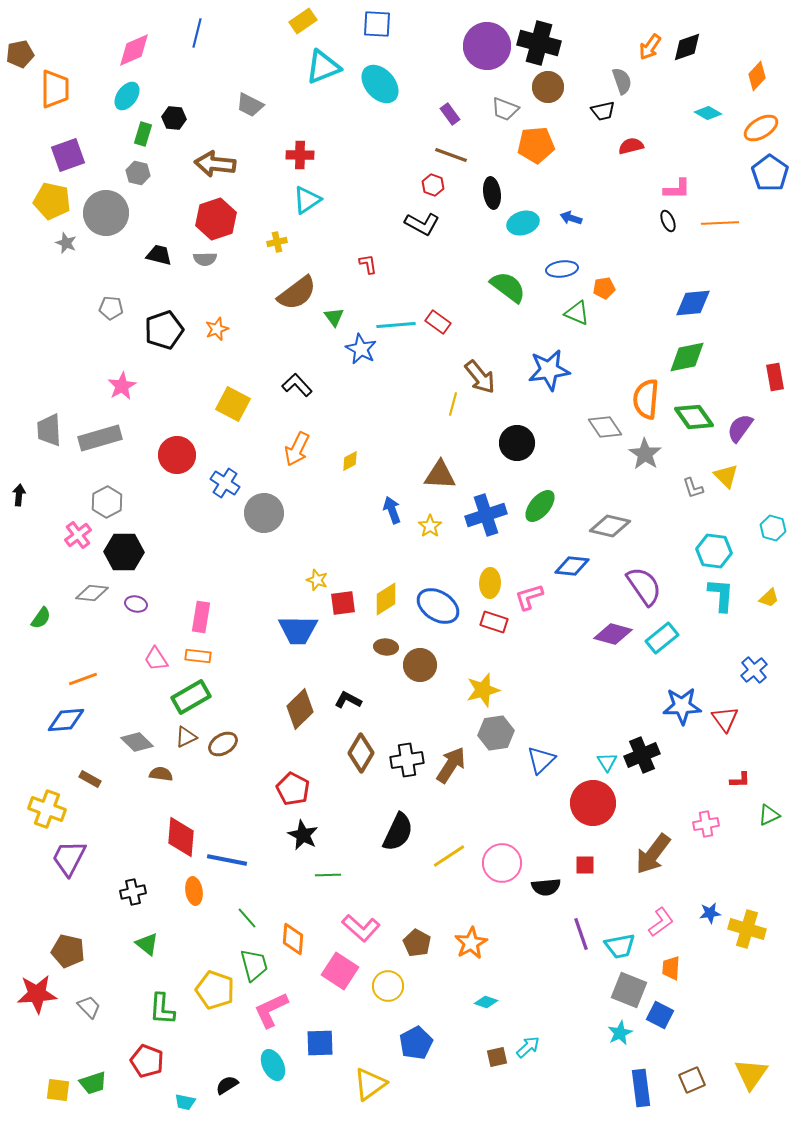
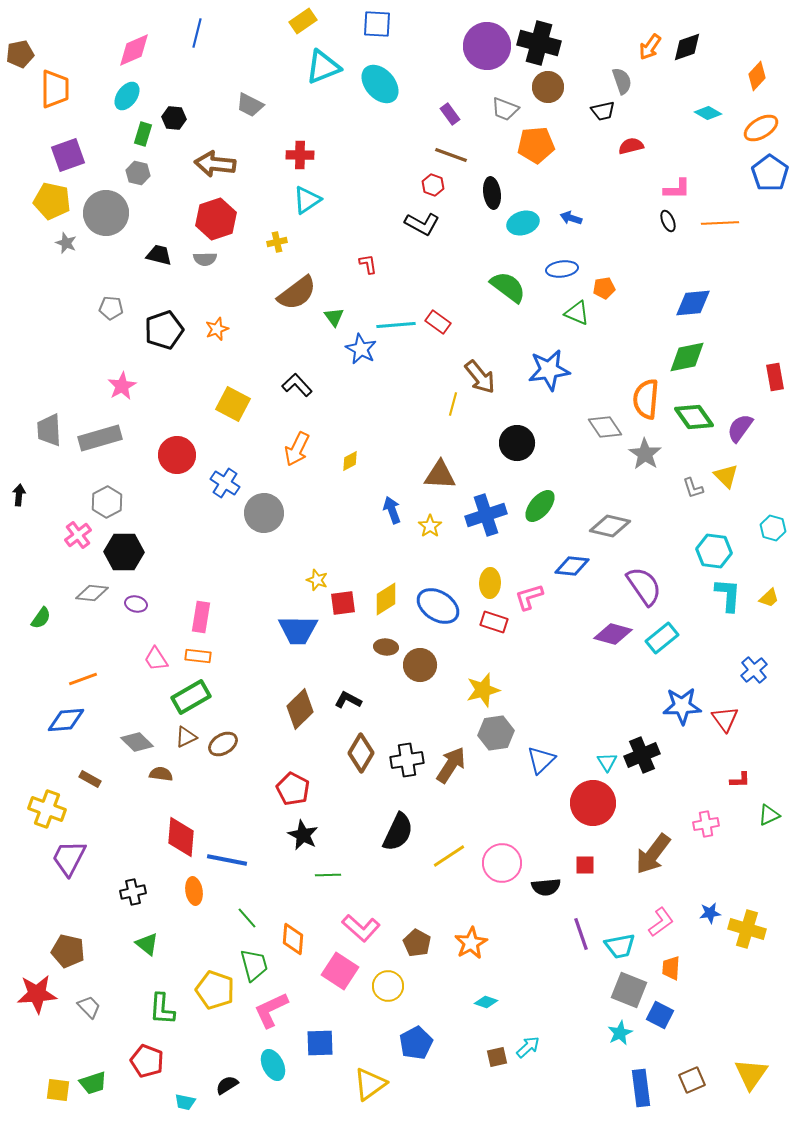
cyan L-shape at (721, 595): moved 7 px right
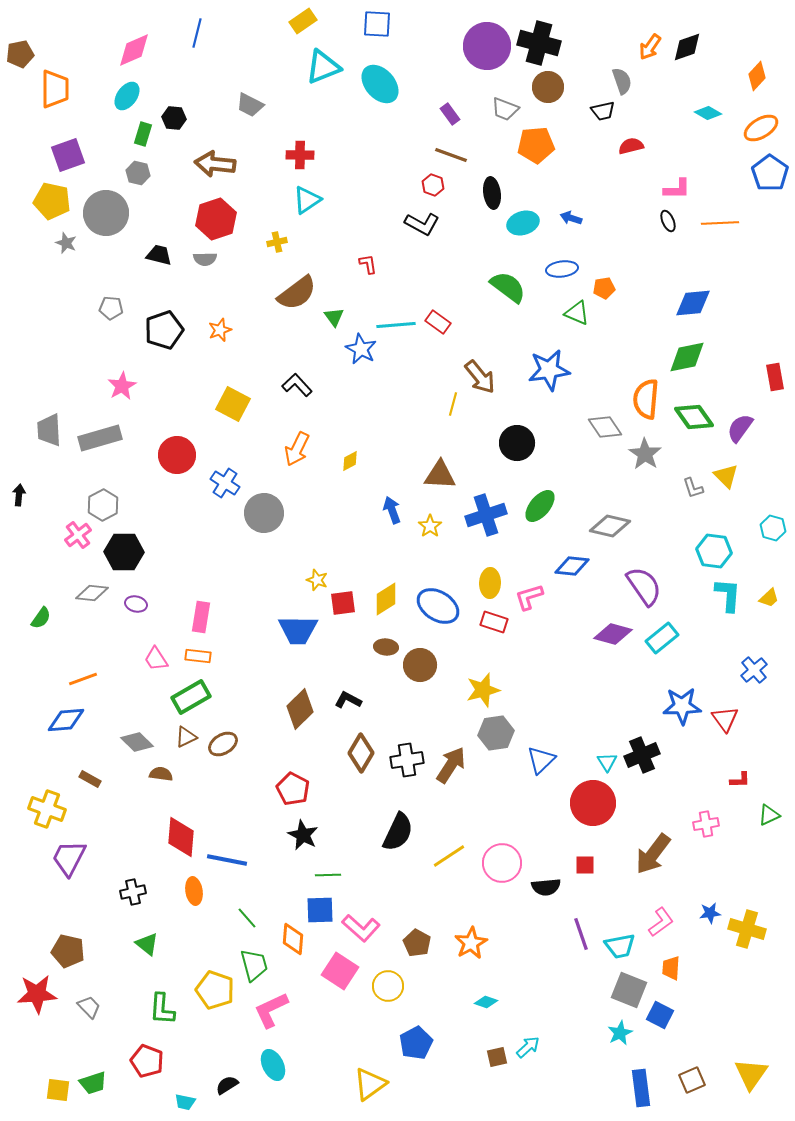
orange star at (217, 329): moved 3 px right, 1 px down
gray hexagon at (107, 502): moved 4 px left, 3 px down
blue square at (320, 1043): moved 133 px up
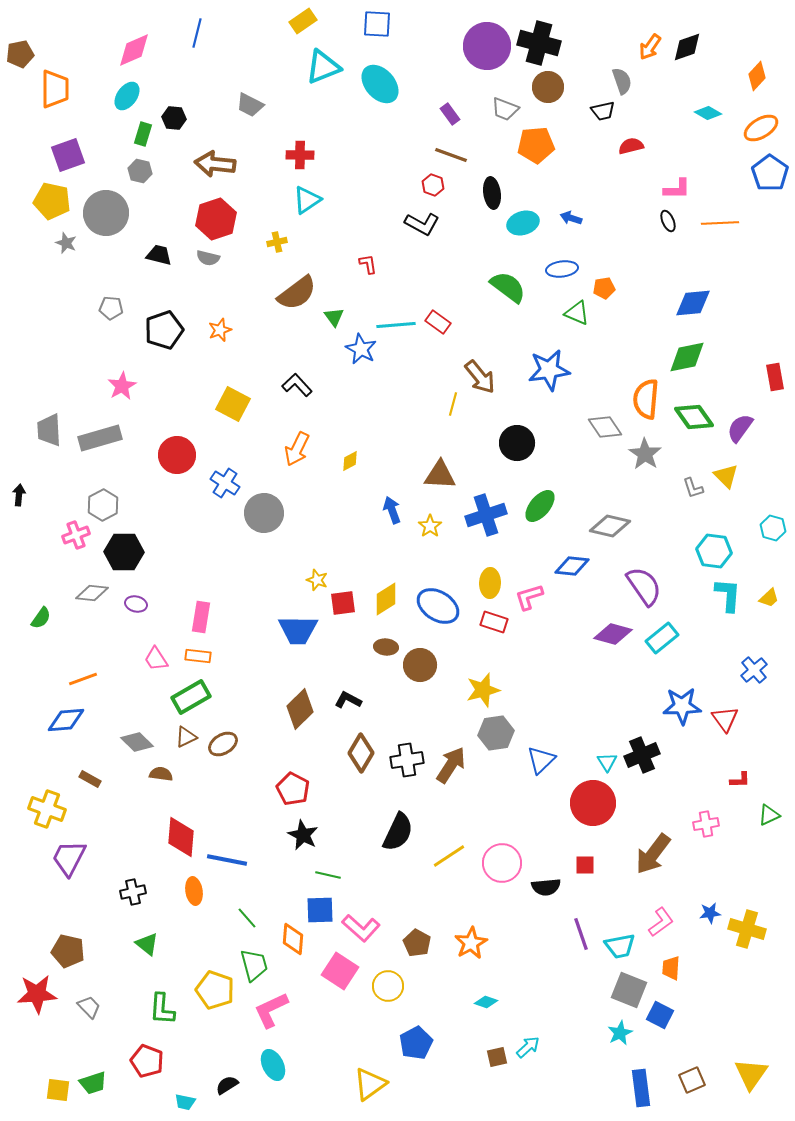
gray hexagon at (138, 173): moved 2 px right, 2 px up
gray semicircle at (205, 259): moved 3 px right, 1 px up; rotated 15 degrees clockwise
pink cross at (78, 535): moved 2 px left; rotated 16 degrees clockwise
green line at (328, 875): rotated 15 degrees clockwise
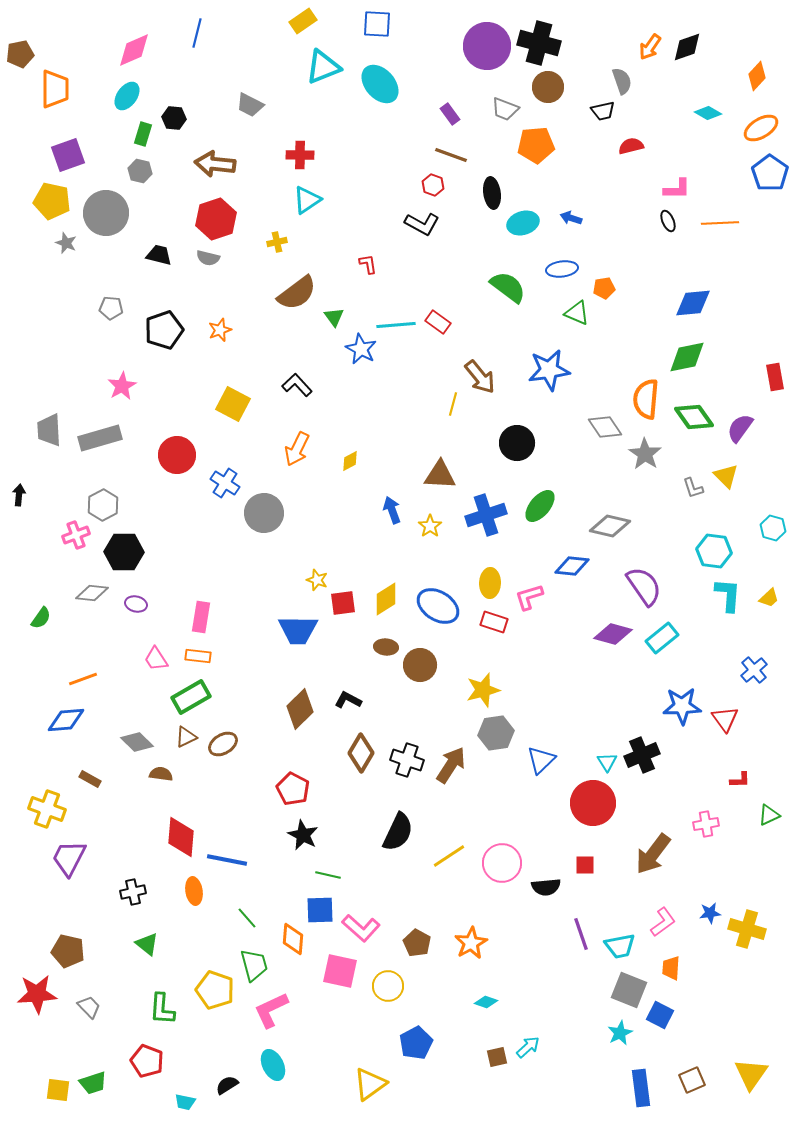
black cross at (407, 760): rotated 28 degrees clockwise
pink L-shape at (661, 922): moved 2 px right
pink square at (340, 971): rotated 21 degrees counterclockwise
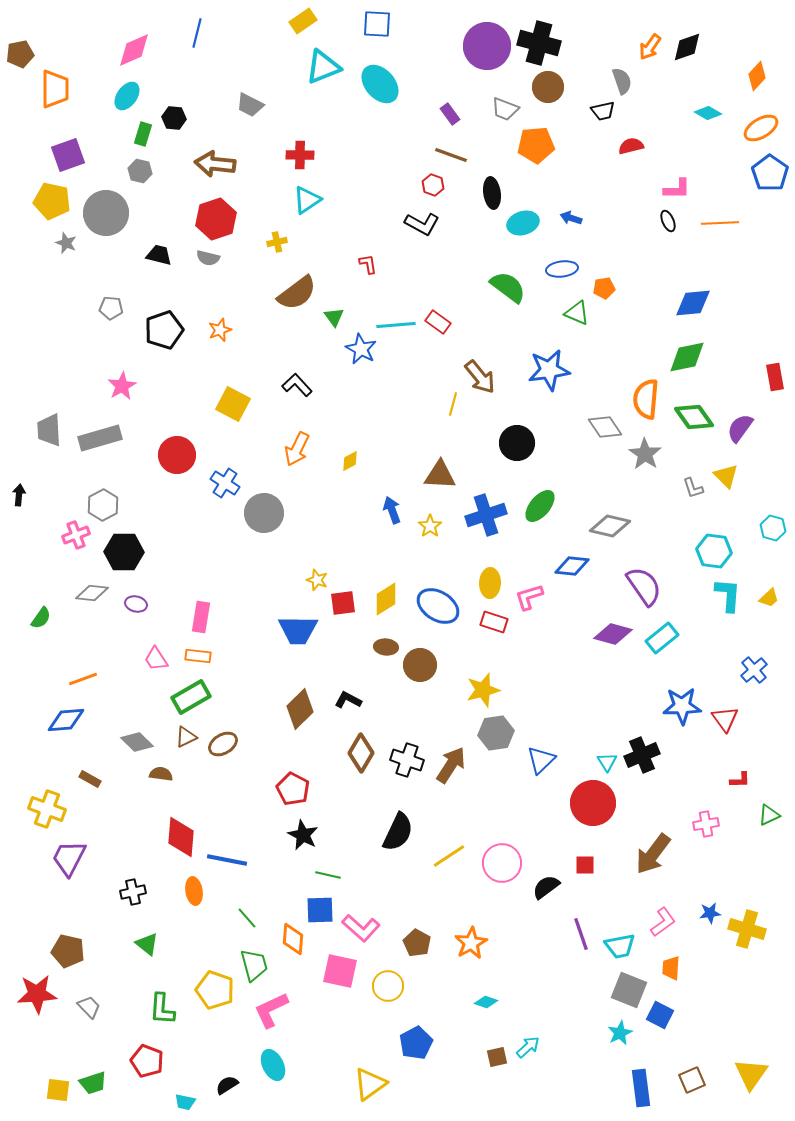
black semicircle at (546, 887): rotated 148 degrees clockwise
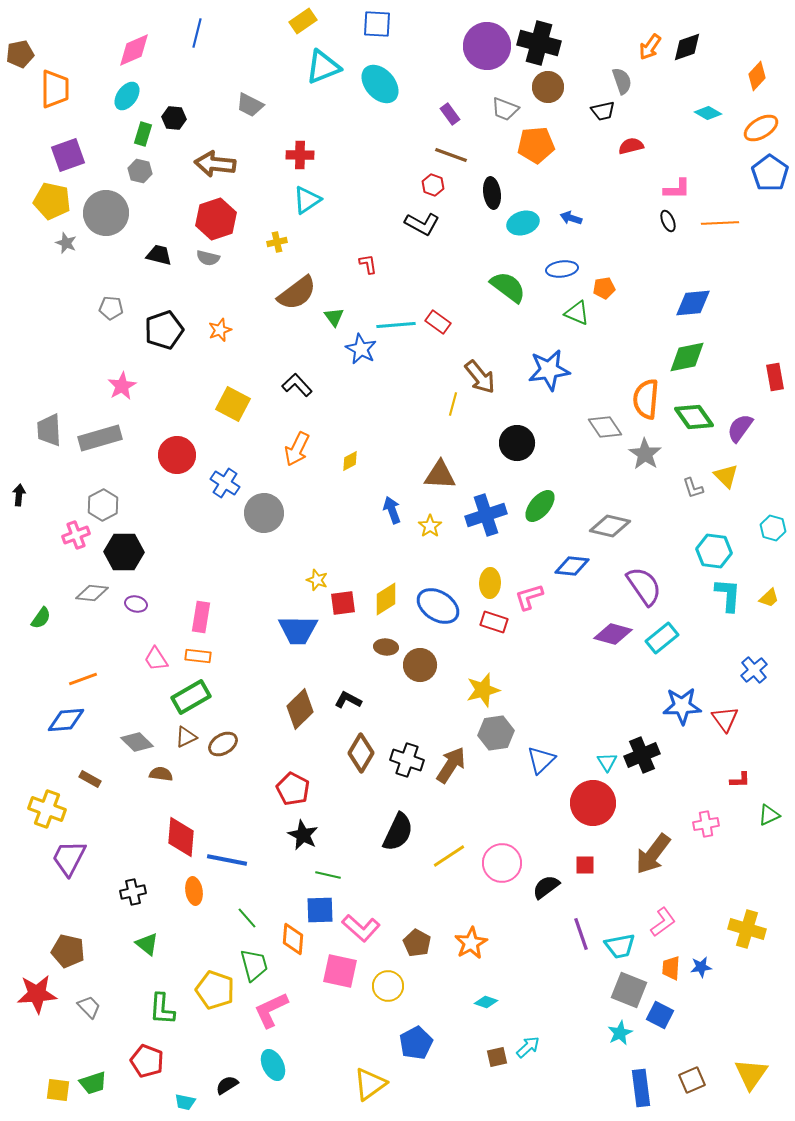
blue star at (710, 913): moved 9 px left, 54 px down
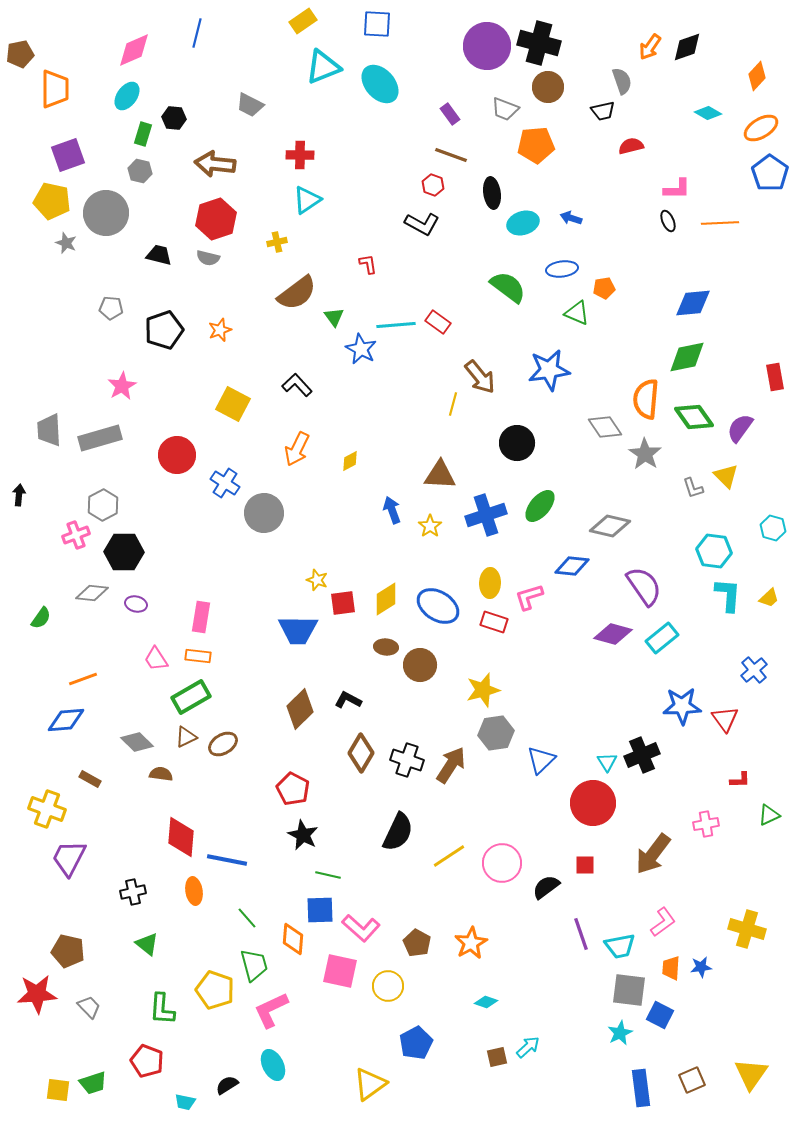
gray square at (629, 990): rotated 15 degrees counterclockwise
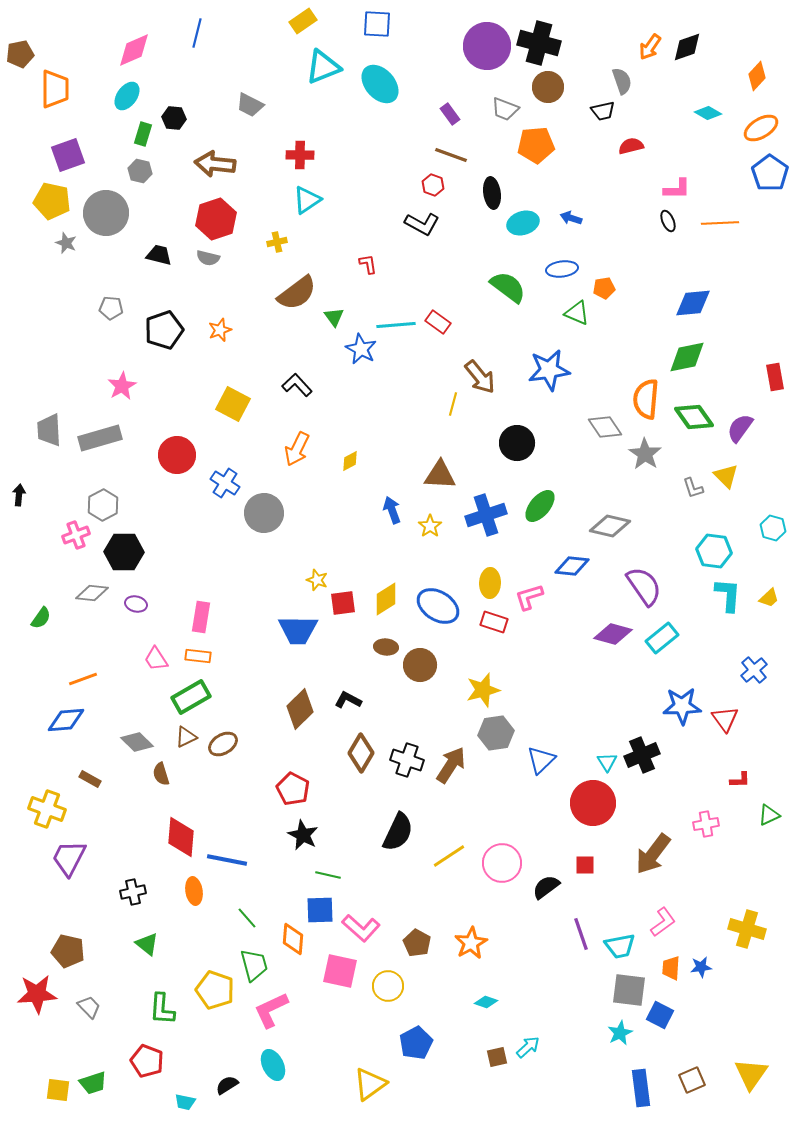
brown semicircle at (161, 774): rotated 115 degrees counterclockwise
